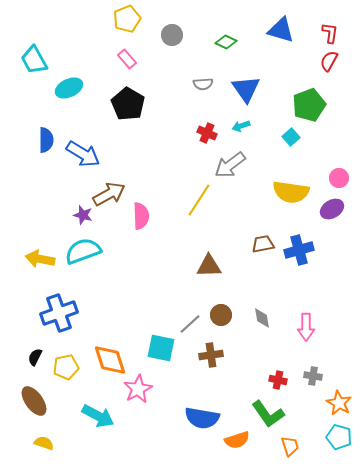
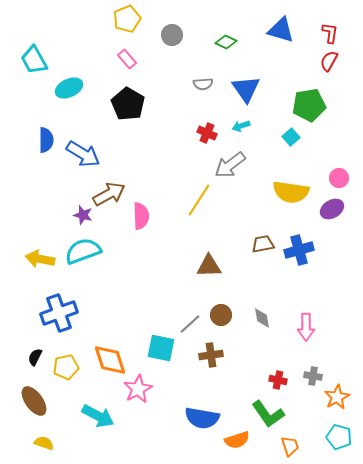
green pentagon at (309, 105): rotated 12 degrees clockwise
orange star at (339, 403): moved 2 px left, 6 px up; rotated 15 degrees clockwise
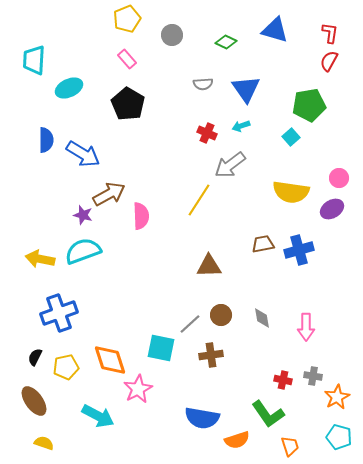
blue triangle at (281, 30): moved 6 px left
cyan trapezoid at (34, 60): rotated 32 degrees clockwise
red cross at (278, 380): moved 5 px right
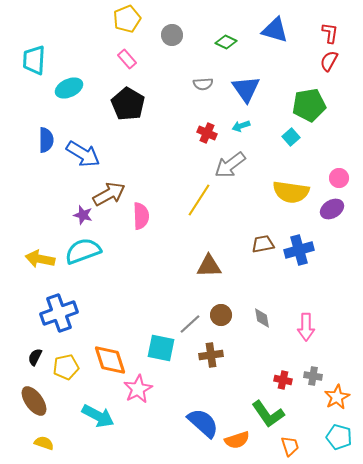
blue semicircle at (202, 418): moved 1 px right, 5 px down; rotated 148 degrees counterclockwise
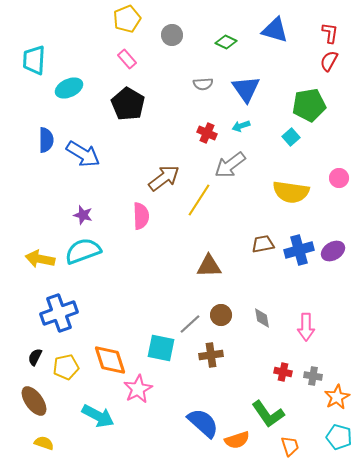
brown arrow at (109, 194): moved 55 px right, 16 px up; rotated 8 degrees counterclockwise
purple ellipse at (332, 209): moved 1 px right, 42 px down
red cross at (283, 380): moved 8 px up
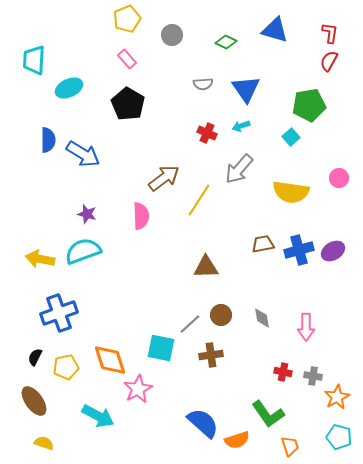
blue semicircle at (46, 140): moved 2 px right
gray arrow at (230, 165): moved 9 px right, 4 px down; rotated 12 degrees counterclockwise
purple star at (83, 215): moved 4 px right, 1 px up
brown triangle at (209, 266): moved 3 px left, 1 px down
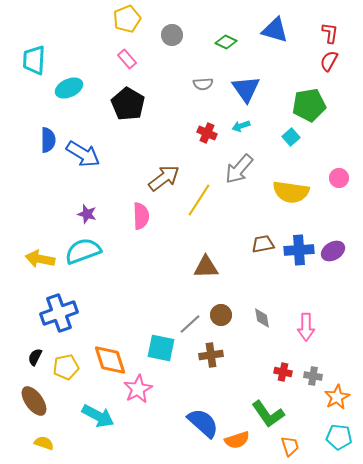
blue cross at (299, 250): rotated 12 degrees clockwise
cyan pentagon at (339, 437): rotated 10 degrees counterclockwise
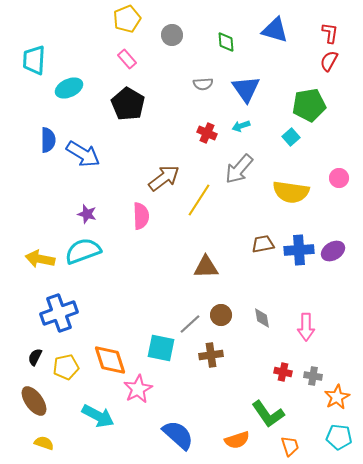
green diamond at (226, 42): rotated 60 degrees clockwise
blue semicircle at (203, 423): moved 25 px left, 12 px down
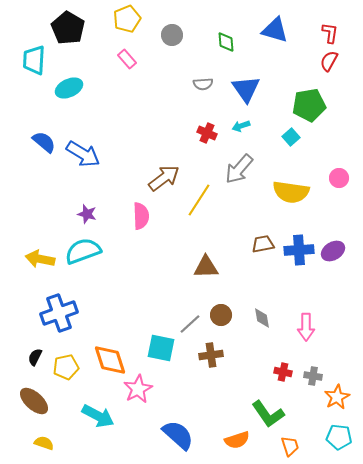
black pentagon at (128, 104): moved 60 px left, 76 px up
blue semicircle at (48, 140): moved 4 px left, 2 px down; rotated 50 degrees counterclockwise
brown ellipse at (34, 401): rotated 12 degrees counterclockwise
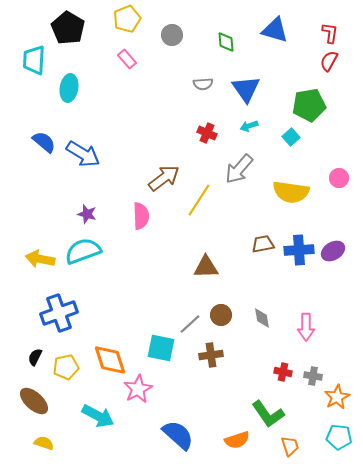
cyan ellipse at (69, 88): rotated 56 degrees counterclockwise
cyan arrow at (241, 126): moved 8 px right
